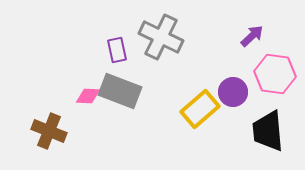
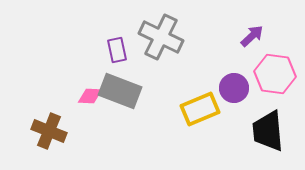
purple circle: moved 1 px right, 4 px up
pink diamond: moved 2 px right
yellow rectangle: rotated 18 degrees clockwise
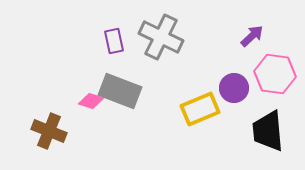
purple rectangle: moved 3 px left, 9 px up
pink diamond: moved 1 px right, 5 px down; rotated 15 degrees clockwise
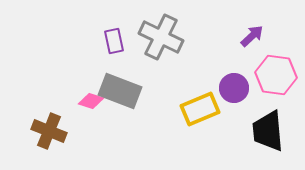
pink hexagon: moved 1 px right, 1 px down
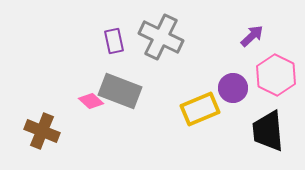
pink hexagon: rotated 18 degrees clockwise
purple circle: moved 1 px left
pink diamond: rotated 25 degrees clockwise
brown cross: moved 7 px left
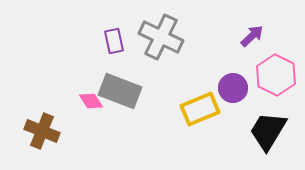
pink diamond: rotated 15 degrees clockwise
black trapezoid: rotated 36 degrees clockwise
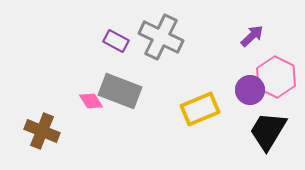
purple rectangle: moved 2 px right; rotated 50 degrees counterclockwise
pink hexagon: moved 2 px down
purple circle: moved 17 px right, 2 px down
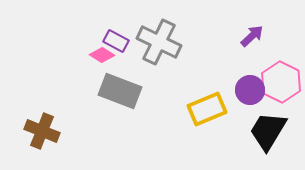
gray cross: moved 2 px left, 5 px down
pink hexagon: moved 5 px right, 5 px down
pink diamond: moved 11 px right, 46 px up; rotated 25 degrees counterclockwise
yellow rectangle: moved 7 px right
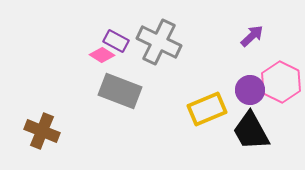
black trapezoid: moved 17 px left; rotated 60 degrees counterclockwise
